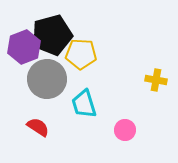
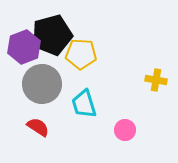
gray circle: moved 5 px left, 5 px down
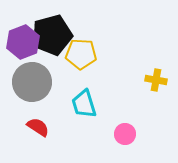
purple hexagon: moved 1 px left, 5 px up
gray circle: moved 10 px left, 2 px up
pink circle: moved 4 px down
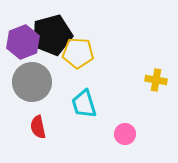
yellow pentagon: moved 3 px left, 1 px up
red semicircle: rotated 135 degrees counterclockwise
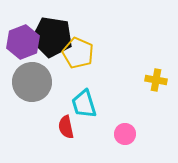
black pentagon: moved 2 px down; rotated 24 degrees clockwise
yellow pentagon: rotated 20 degrees clockwise
red semicircle: moved 28 px right
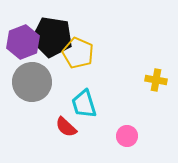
red semicircle: rotated 35 degrees counterclockwise
pink circle: moved 2 px right, 2 px down
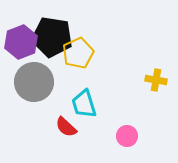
purple hexagon: moved 2 px left
yellow pentagon: rotated 24 degrees clockwise
gray circle: moved 2 px right
